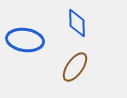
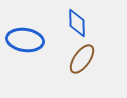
brown ellipse: moved 7 px right, 8 px up
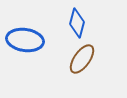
blue diamond: rotated 16 degrees clockwise
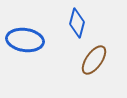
brown ellipse: moved 12 px right, 1 px down
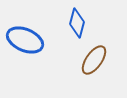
blue ellipse: rotated 15 degrees clockwise
